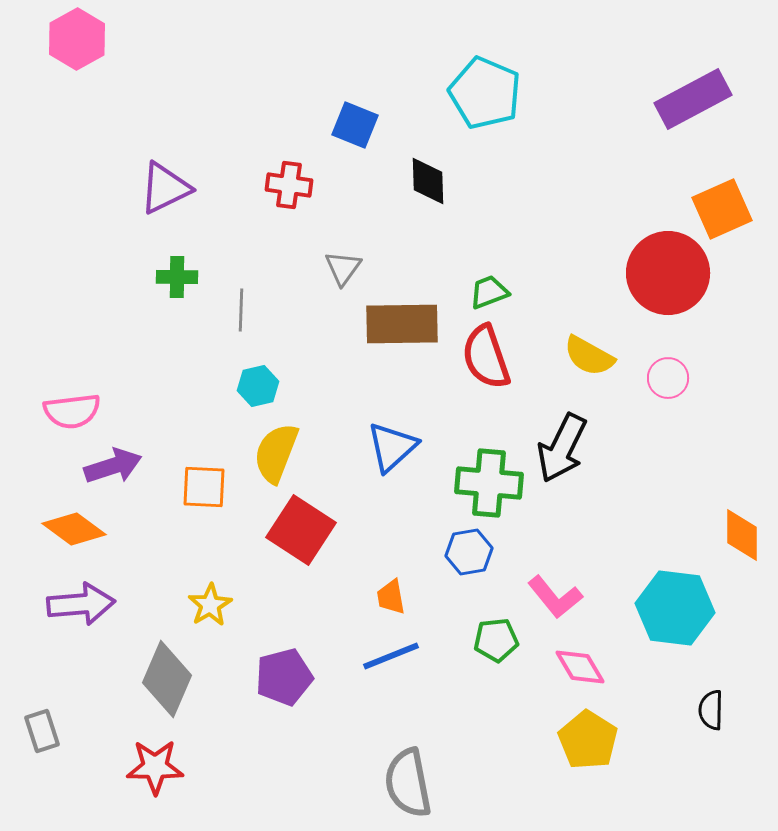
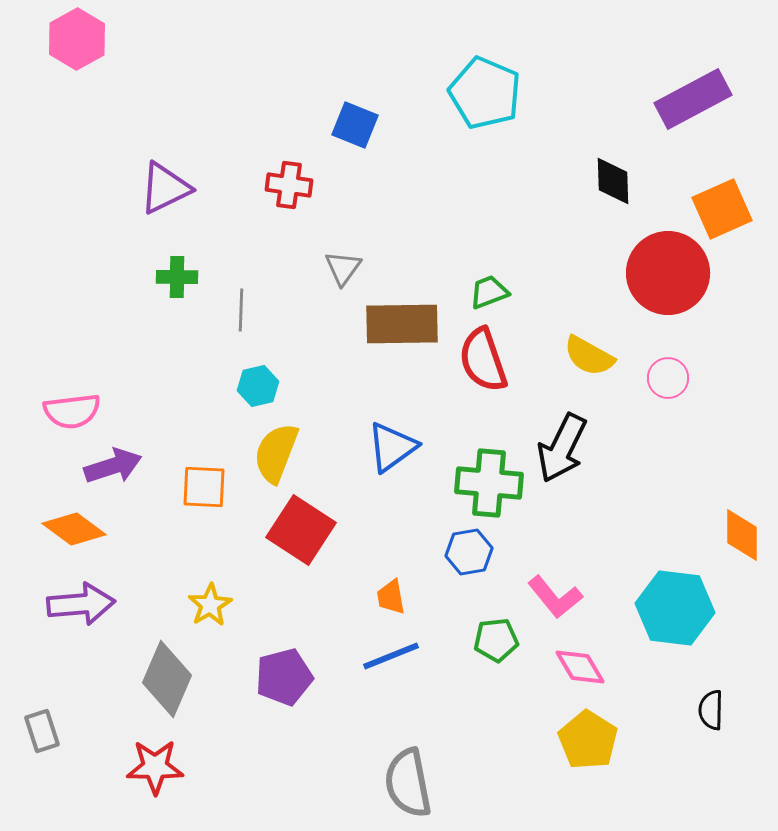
black diamond at (428, 181): moved 185 px right
red semicircle at (486, 357): moved 3 px left, 3 px down
blue triangle at (392, 447): rotated 6 degrees clockwise
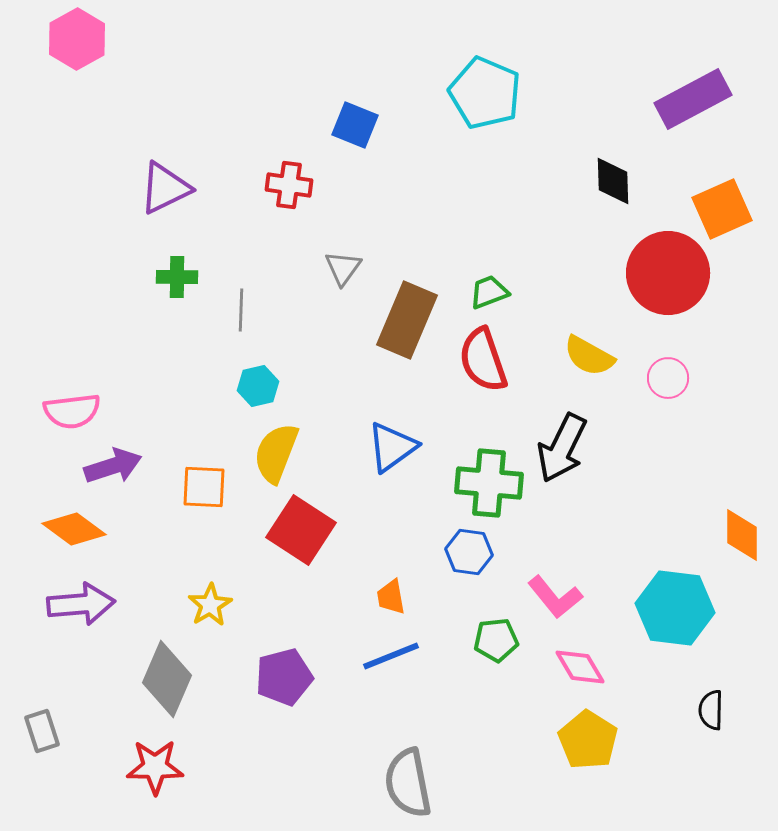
brown rectangle at (402, 324): moved 5 px right, 4 px up; rotated 66 degrees counterclockwise
blue hexagon at (469, 552): rotated 18 degrees clockwise
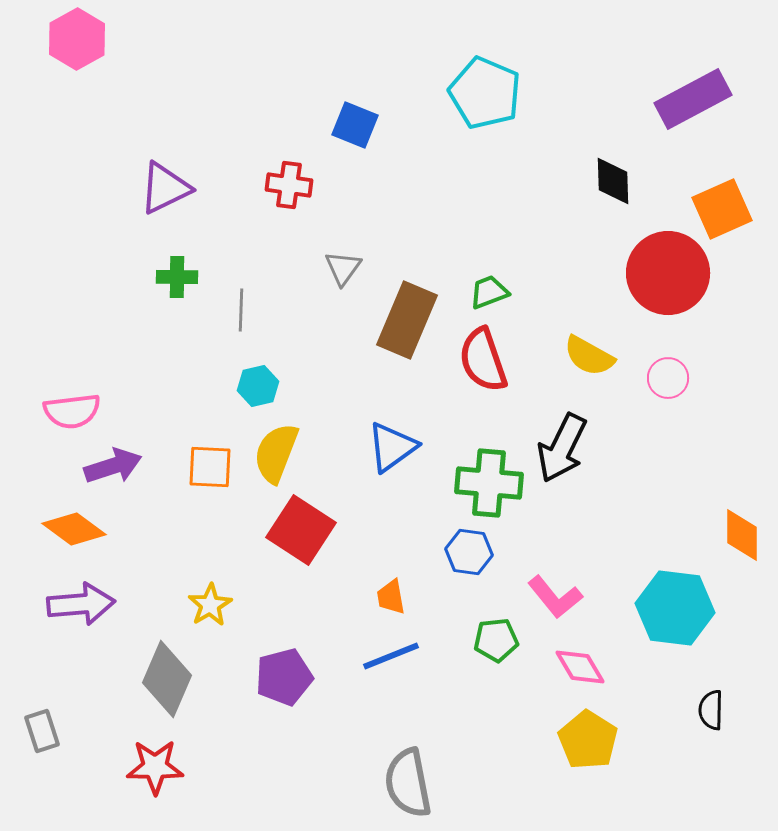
orange square at (204, 487): moved 6 px right, 20 px up
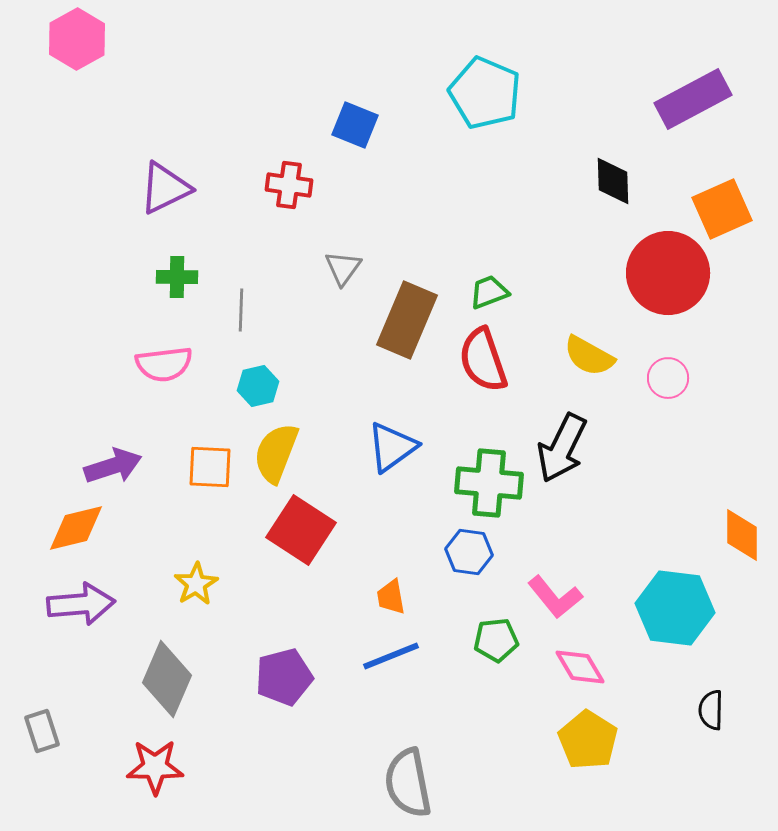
pink semicircle at (72, 411): moved 92 px right, 47 px up
orange diamond at (74, 529): moved 2 px right, 1 px up; rotated 50 degrees counterclockwise
yellow star at (210, 605): moved 14 px left, 21 px up
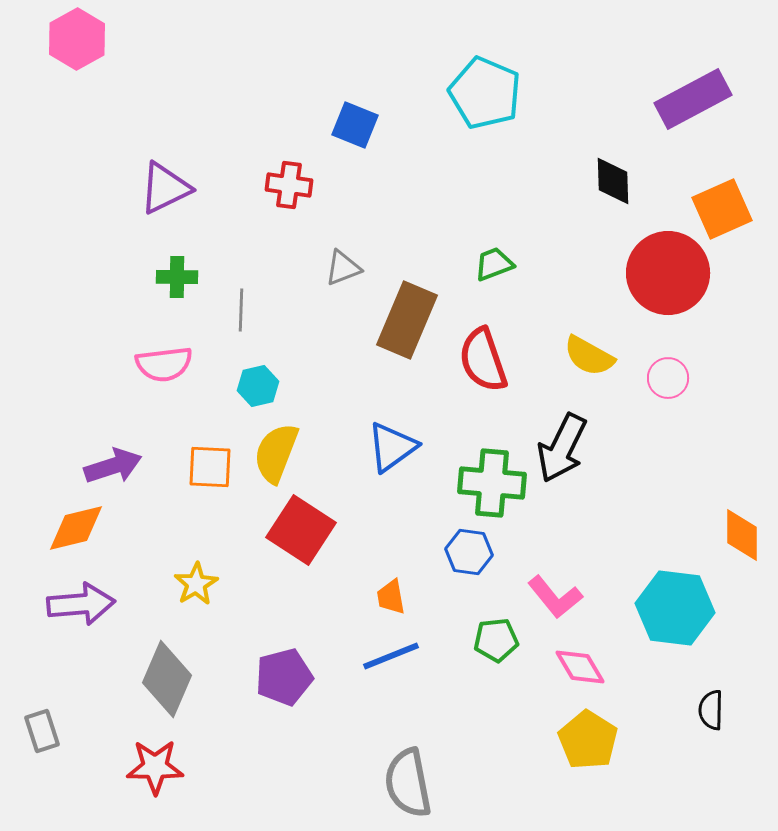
gray triangle at (343, 268): rotated 33 degrees clockwise
green trapezoid at (489, 292): moved 5 px right, 28 px up
green cross at (489, 483): moved 3 px right
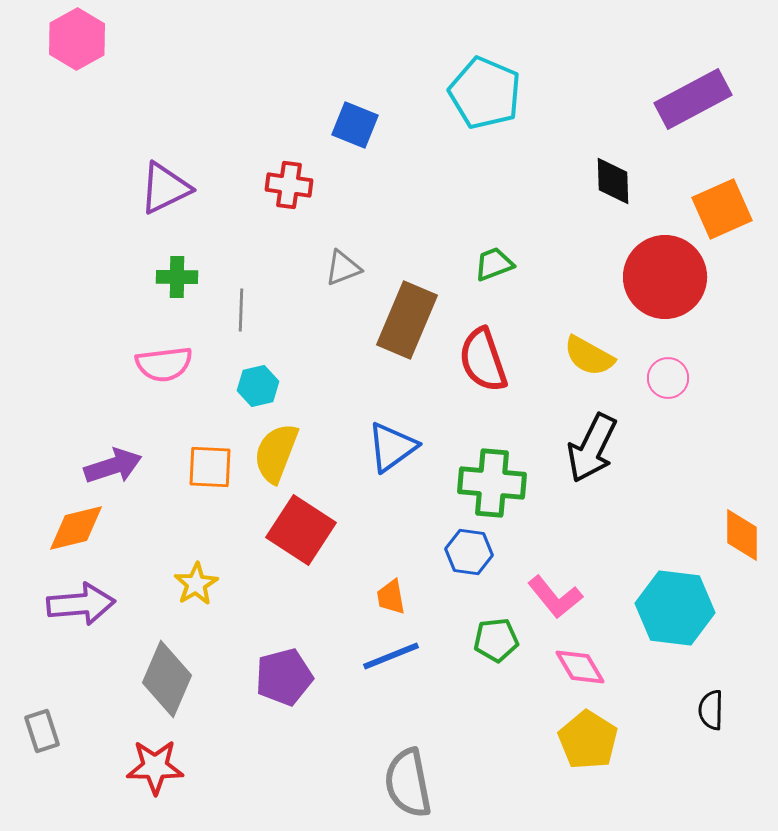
red circle at (668, 273): moved 3 px left, 4 px down
black arrow at (562, 448): moved 30 px right
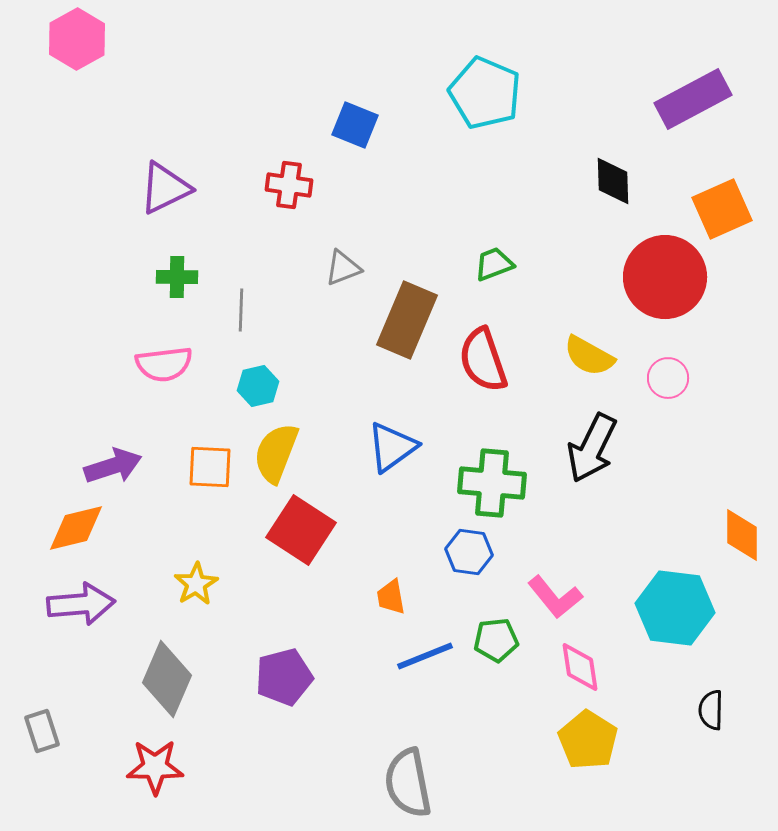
blue line at (391, 656): moved 34 px right
pink diamond at (580, 667): rotated 22 degrees clockwise
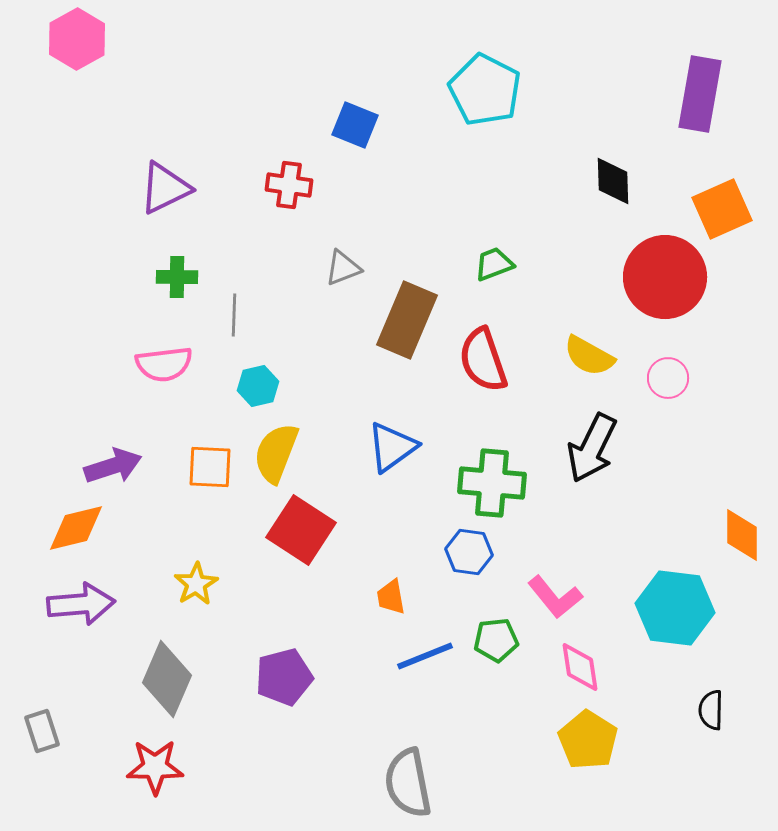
cyan pentagon at (485, 93): moved 3 px up; rotated 4 degrees clockwise
purple rectangle at (693, 99): moved 7 px right, 5 px up; rotated 52 degrees counterclockwise
gray line at (241, 310): moved 7 px left, 5 px down
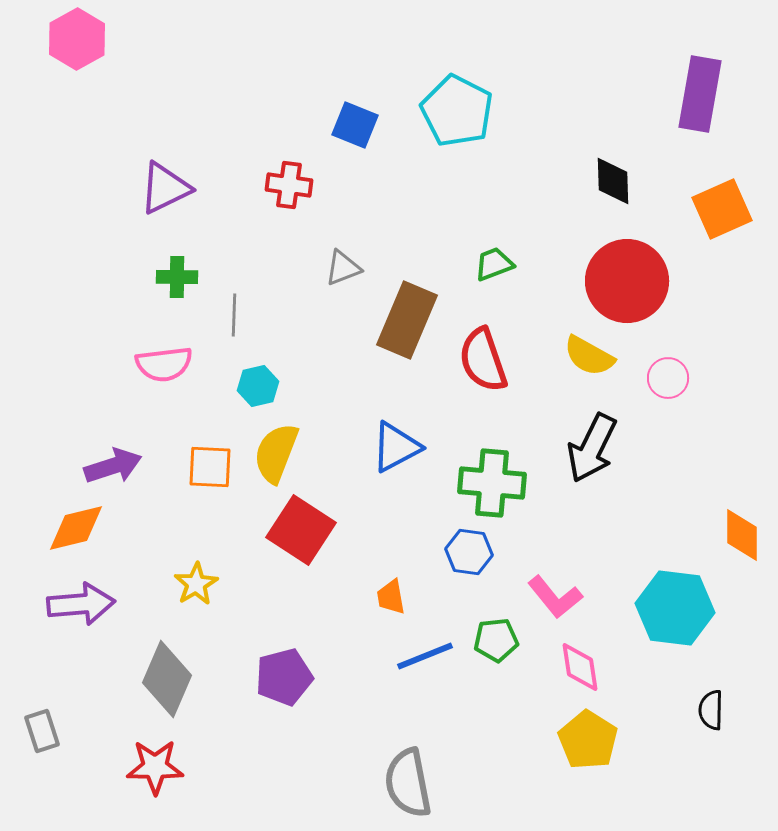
cyan pentagon at (485, 90): moved 28 px left, 21 px down
red circle at (665, 277): moved 38 px left, 4 px down
blue triangle at (392, 447): moved 4 px right; rotated 8 degrees clockwise
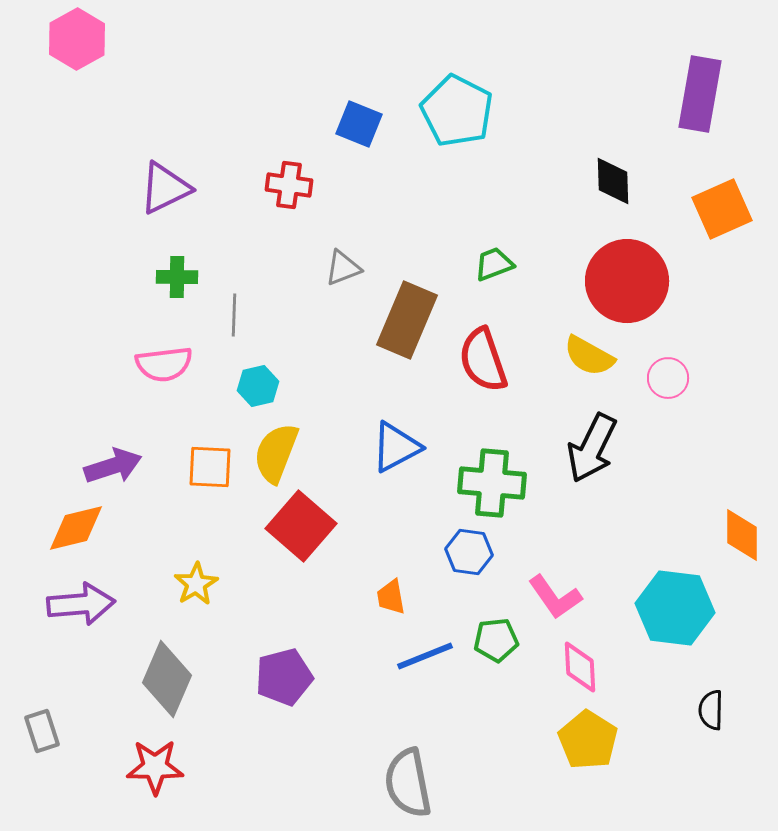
blue square at (355, 125): moved 4 px right, 1 px up
red square at (301, 530): moved 4 px up; rotated 8 degrees clockwise
pink L-shape at (555, 597): rotated 4 degrees clockwise
pink diamond at (580, 667): rotated 6 degrees clockwise
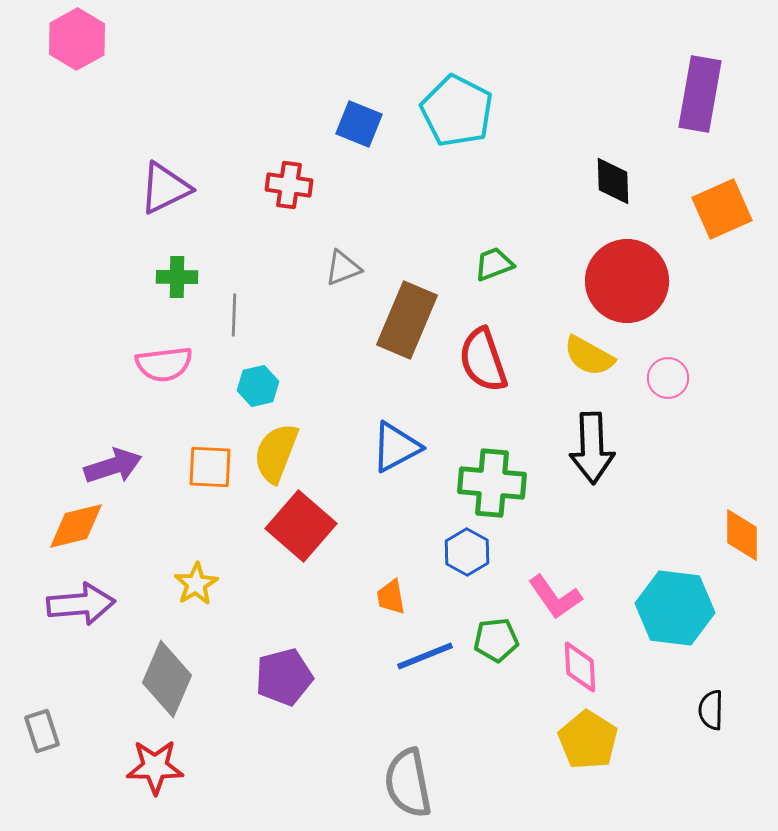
black arrow at (592, 448): rotated 28 degrees counterclockwise
orange diamond at (76, 528): moved 2 px up
blue hexagon at (469, 552): moved 2 px left; rotated 21 degrees clockwise
